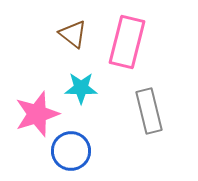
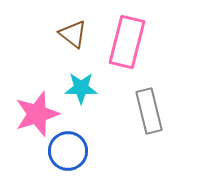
blue circle: moved 3 px left
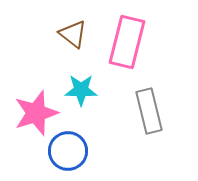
cyan star: moved 2 px down
pink star: moved 1 px left, 1 px up
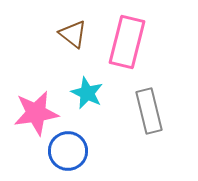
cyan star: moved 6 px right, 3 px down; rotated 24 degrees clockwise
pink star: rotated 9 degrees clockwise
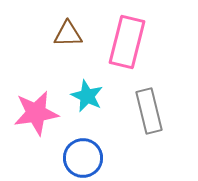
brown triangle: moved 5 px left; rotated 40 degrees counterclockwise
cyan star: moved 3 px down
blue circle: moved 15 px right, 7 px down
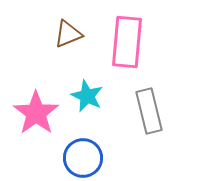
brown triangle: rotated 20 degrees counterclockwise
pink rectangle: rotated 9 degrees counterclockwise
pink star: rotated 27 degrees counterclockwise
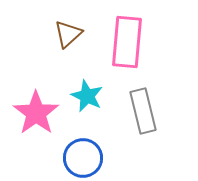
brown triangle: rotated 20 degrees counterclockwise
gray rectangle: moved 6 px left
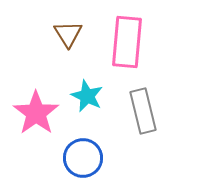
brown triangle: rotated 20 degrees counterclockwise
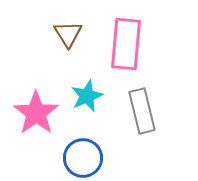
pink rectangle: moved 1 px left, 2 px down
cyan star: rotated 24 degrees clockwise
gray rectangle: moved 1 px left
